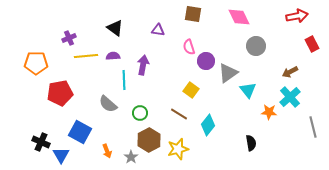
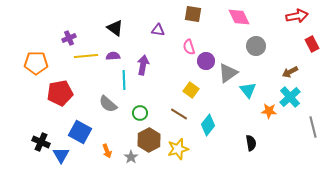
orange star: moved 1 px up
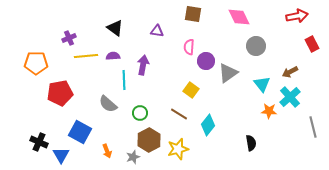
purple triangle: moved 1 px left, 1 px down
pink semicircle: rotated 21 degrees clockwise
cyan triangle: moved 14 px right, 6 px up
black cross: moved 2 px left
gray star: moved 2 px right; rotated 16 degrees clockwise
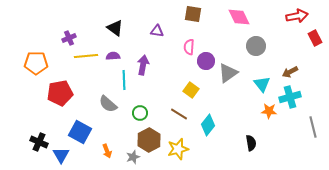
red rectangle: moved 3 px right, 6 px up
cyan cross: rotated 25 degrees clockwise
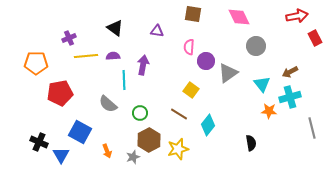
gray line: moved 1 px left, 1 px down
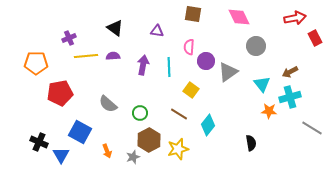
red arrow: moved 2 px left, 2 px down
gray triangle: moved 1 px up
cyan line: moved 45 px right, 13 px up
gray line: rotated 45 degrees counterclockwise
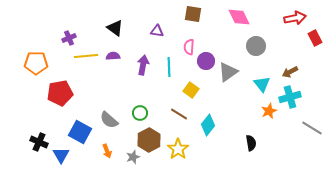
gray semicircle: moved 1 px right, 16 px down
orange star: rotated 28 degrees counterclockwise
yellow star: rotated 20 degrees counterclockwise
